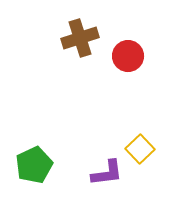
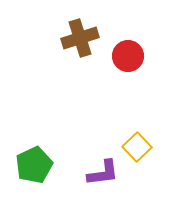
yellow square: moved 3 px left, 2 px up
purple L-shape: moved 4 px left
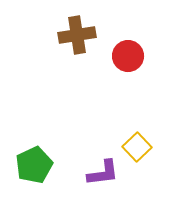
brown cross: moved 3 px left, 3 px up; rotated 9 degrees clockwise
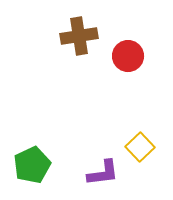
brown cross: moved 2 px right, 1 px down
yellow square: moved 3 px right
green pentagon: moved 2 px left
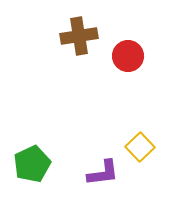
green pentagon: moved 1 px up
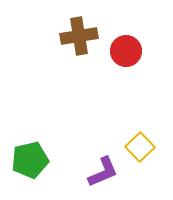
red circle: moved 2 px left, 5 px up
green pentagon: moved 2 px left, 4 px up; rotated 12 degrees clockwise
purple L-shape: moved 1 px up; rotated 16 degrees counterclockwise
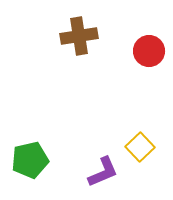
red circle: moved 23 px right
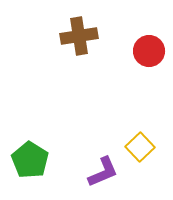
green pentagon: rotated 27 degrees counterclockwise
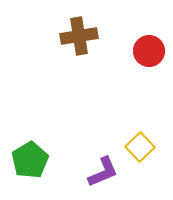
green pentagon: rotated 9 degrees clockwise
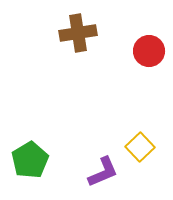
brown cross: moved 1 px left, 3 px up
